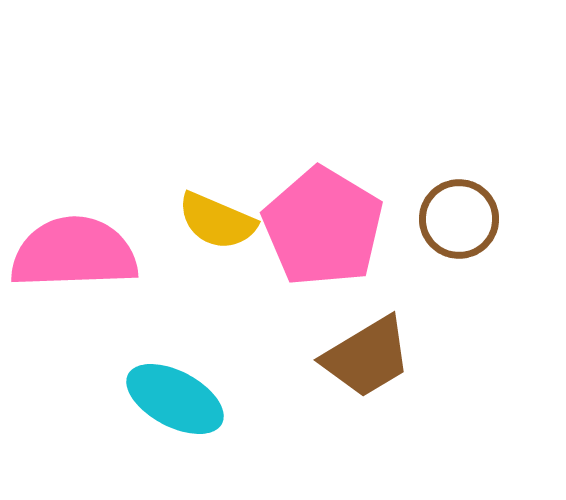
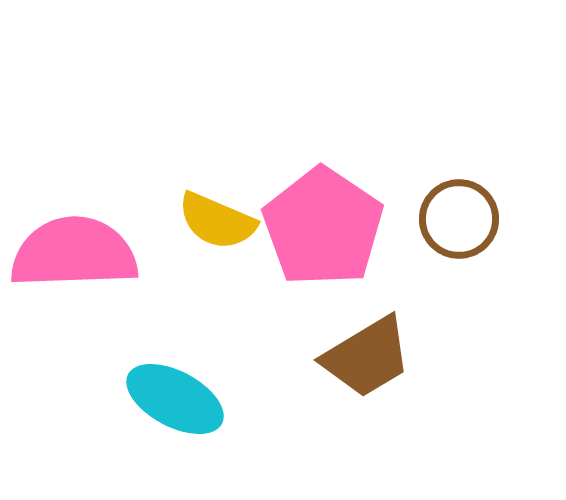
pink pentagon: rotated 3 degrees clockwise
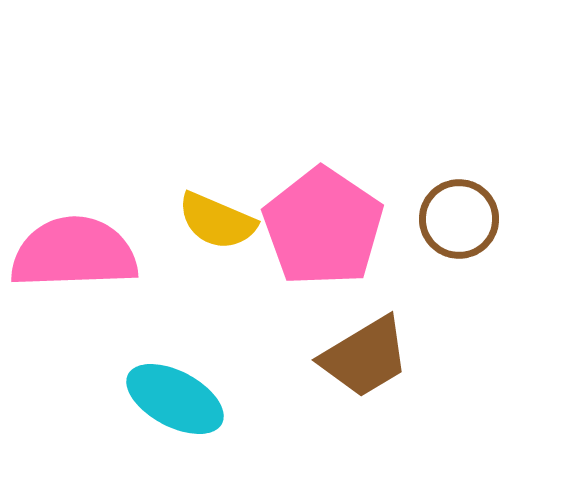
brown trapezoid: moved 2 px left
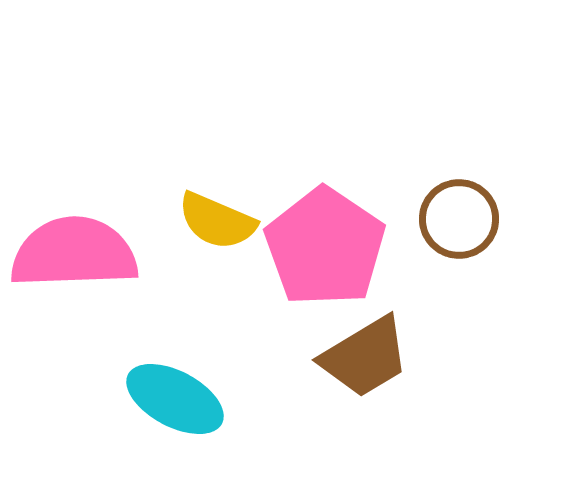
pink pentagon: moved 2 px right, 20 px down
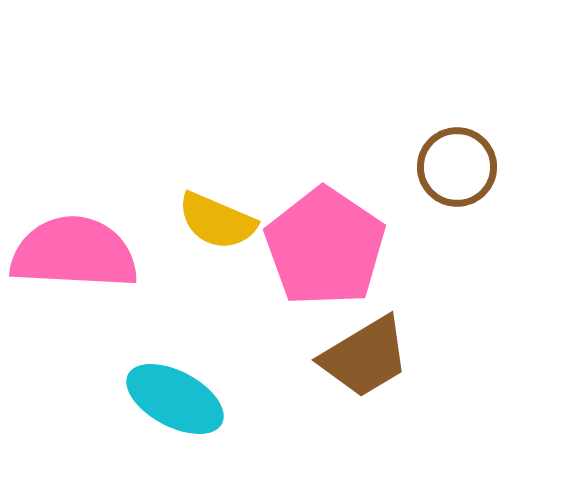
brown circle: moved 2 px left, 52 px up
pink semicircle: rotated 5 degrees clockwise
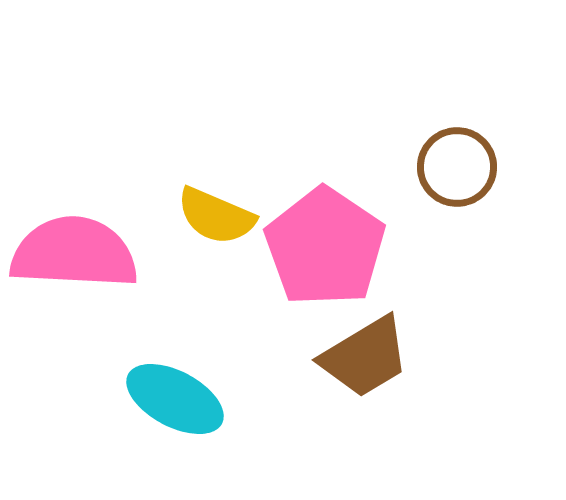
yellow semicircle: moved 1 px left, 5 px up
